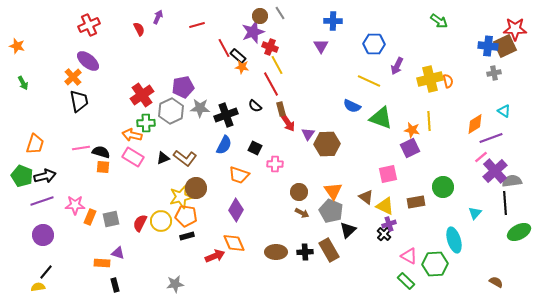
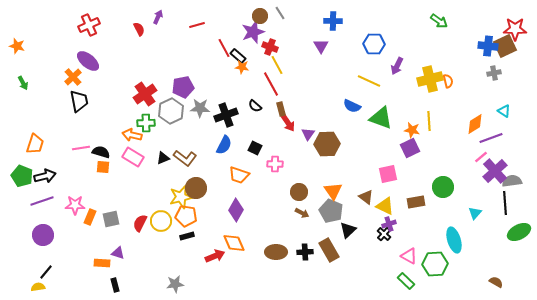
red cross at (142, 95): moved 3 px right, 1 px up
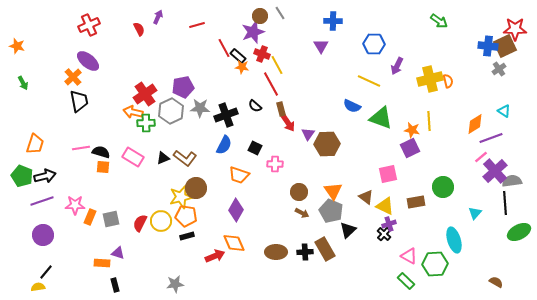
red cross at (270, 47): moved 8 px left, 7 px down
gray cross at (494, 73): moved 5 px right, 4 px up; rotated 24 degrees counterclockwise
orange arrow at (132, 135): moved 1 px right, 23 px up
brown rectangle at (329, 250): moved 4 px left, 1 px up
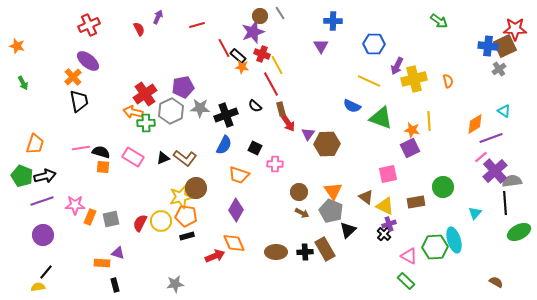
yellow cross at (430, 79): moved 16 px left
green hexagon at (435, 264): moved 17 px up
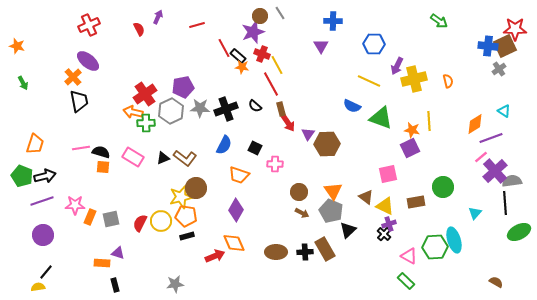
black cross at (226, 115): moved 6 px up
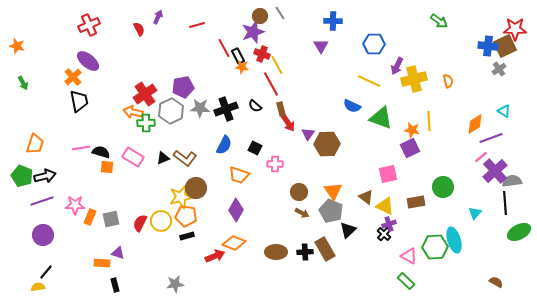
black rectangle at (238, 56): rotated 21 degrees clockwise
orange square at (103, 167): moved 4 px right
orange diamond at (234, 243): rotated 45 degrees counterclockwise
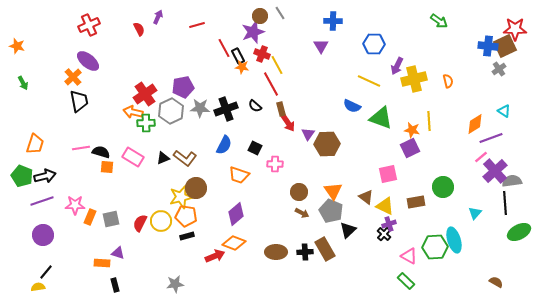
purple diamond at (236, 210): moved 4 px down; rotated 20 degrees clockwise
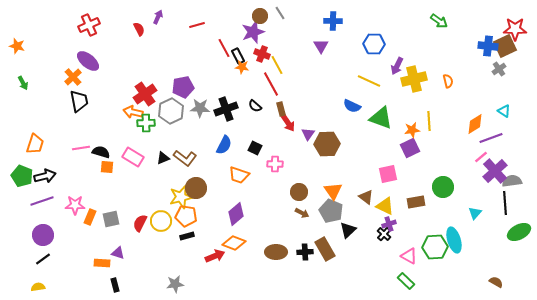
orange star at (412, 130): rotated 21 degrees counterclockwise
black line at (46, 272): moved 3 px left, 13 px up; rotated 14 degrees clockwise
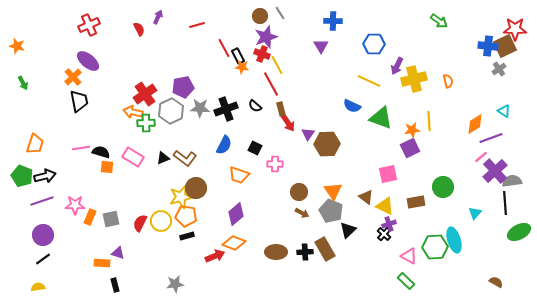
purple star at (253, 32): moved 13 px right, 5 px down
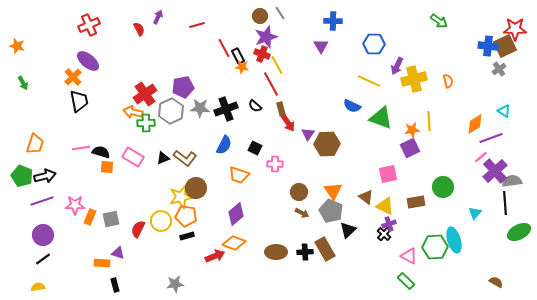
red semicircle at (140, 223): moved 2 px left, 6 px down
